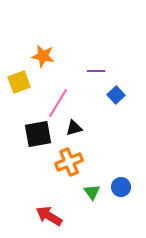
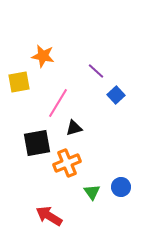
purple line: rotated 42 degrees clockwise
yellow square: rotated 10 degrees clockwise
black square: moved 1 px left, 9 px down
orange cross: moved 2 px left, 1 px down
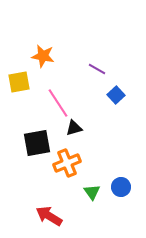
purple line: moved 1 px right, 2 px up; rotated 12 degrees counterclockwise
pink line: rotated 64 degrees counterclockwise
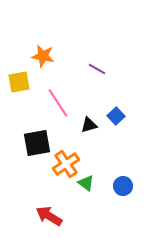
blue square: moved 21 px down
black triangle: moved 15 px right, 3 px up
orange cross: moved 1 px left, 1 px down; rotated 12 degrees counterclockwise
blue circle: moved 2 px right, 1 px up
green triangle: moved 6 px left, 9 px up; rotated 18 degrees counterclockwise
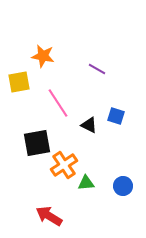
blue square: rotated 30 degrees counterclockwise
black triangle: rotated 42 degrees clockwise
orange cross: moved 2 px left, 1 px down
green triangle: rotated 42 degrees counterclockwise
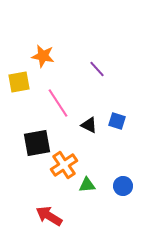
purple line: rotated 18 degrees clockwise
blue square: moved 1 px right, 5 px down
green triangle: moved 1 px right, 2 px down
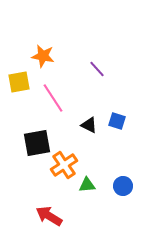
pink line: moved 5 px left, 5 px up
